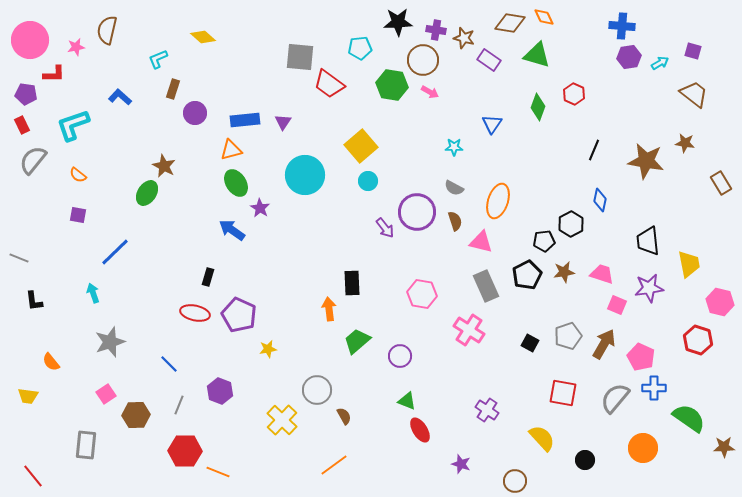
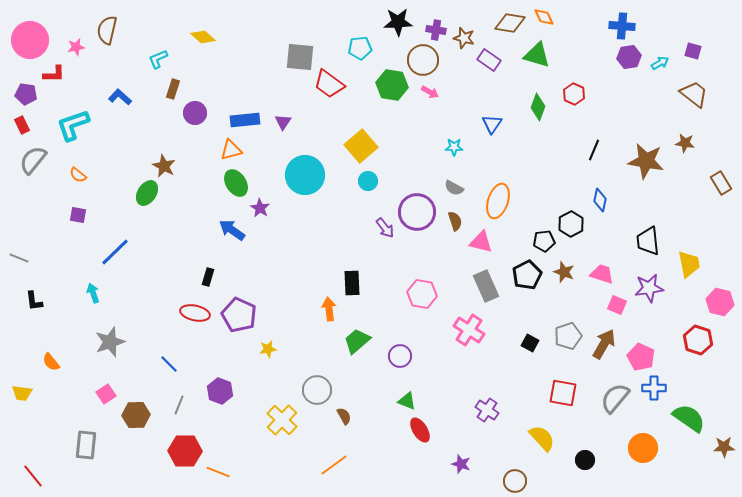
brown star at (564, 272): rotated 30 degrees clockwise
yellow trapezoid at (28, 396): moved 6 px left, 3 px up
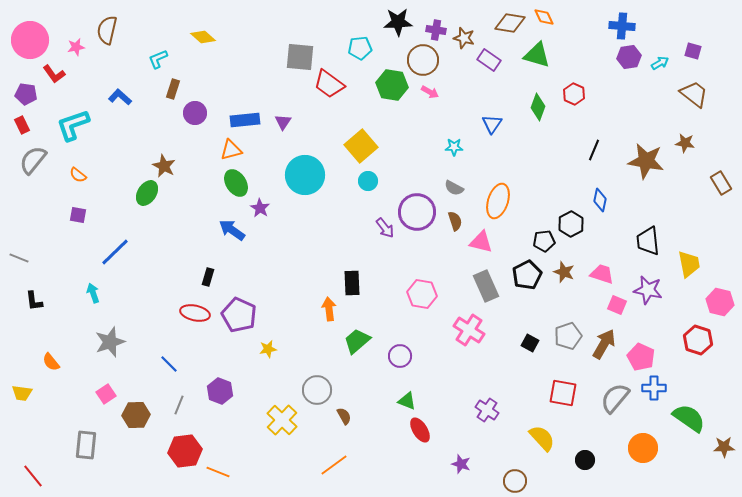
red L-shape at (54, 74): rotated 55 degrees clockwise
purple star at (649, 288): moved 1 px left, 2 px down; rotated 20 degrees clockwise
red hexagon at (185, 451): rotated 8 degrees counterclockwise
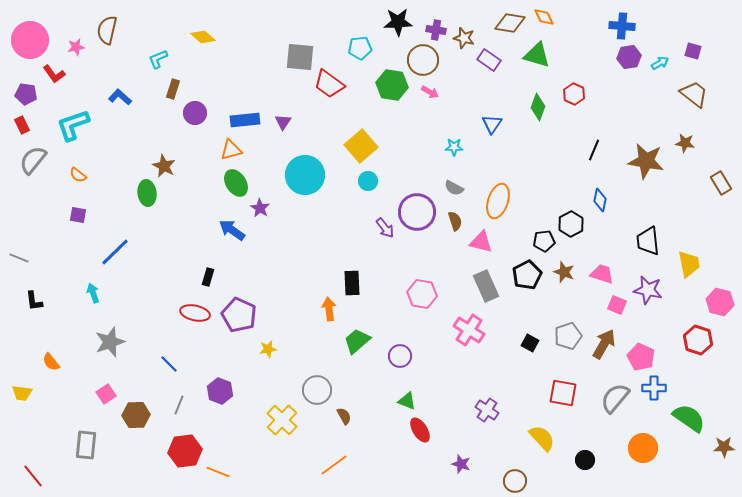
green ellipse at (147, 193): rotated 40 degrees counterclockwise
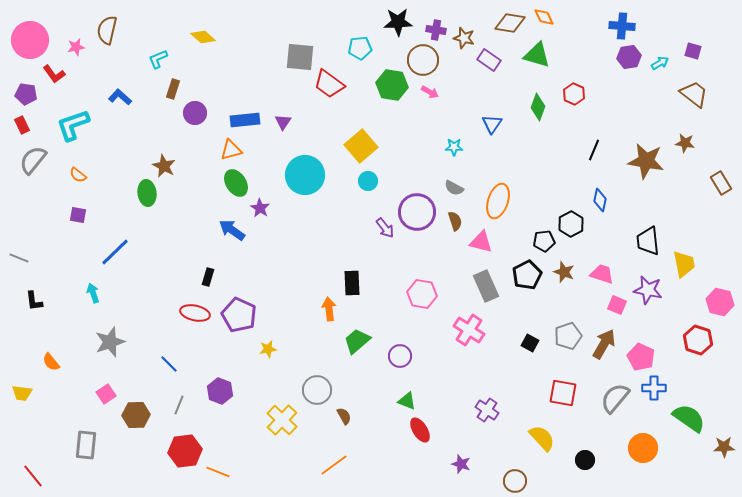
yellow trapezoid at (689, 264): moved 5 px left
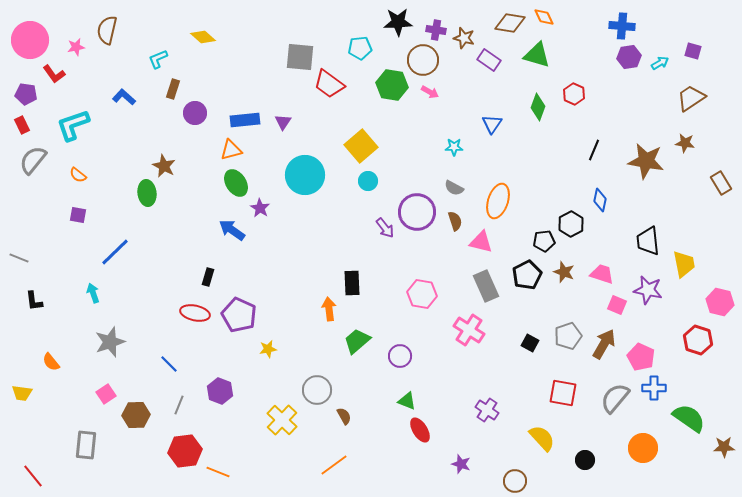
brown trapezoid at (694, 94): moved 3 px left, 4 px down; rotated 72 degrees counterclockwise
blue L-shape at (120, 97): moved 4 px right
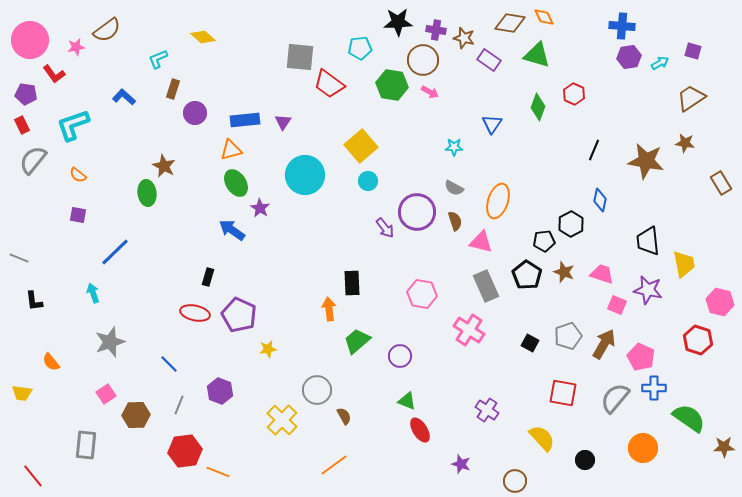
brown semicircle at (107, 30): rotated 140 degrees counterclockwise
black pentagon at (527, 275): rotated 12 degrees counterclockwise
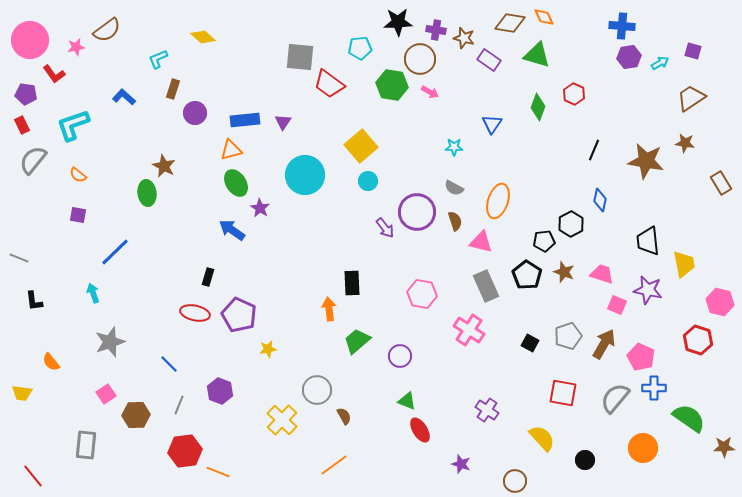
brown circle at (423, 60): moved 3 px left, 1 px up
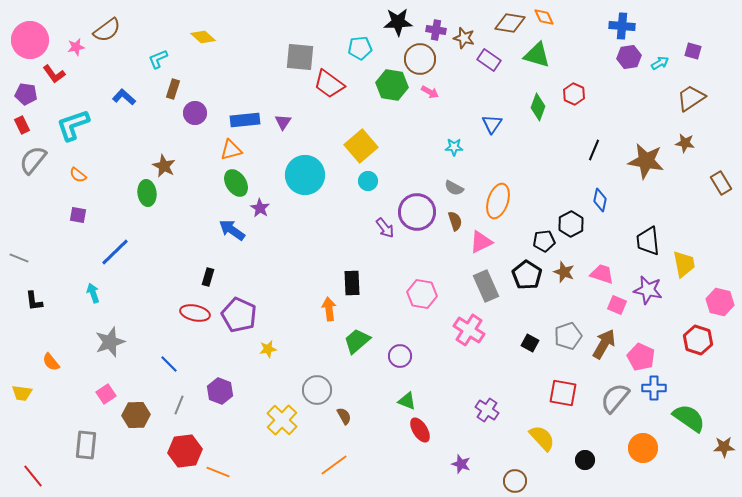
pink triangle at (481, 242): rotated 40 degrees counterclockwise
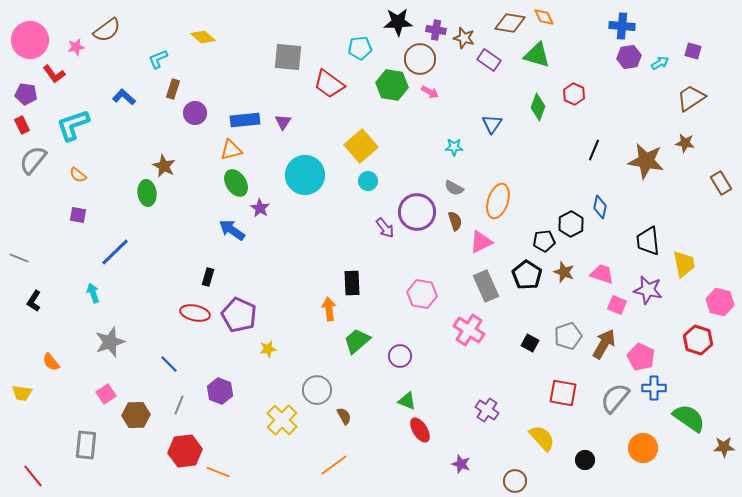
gray square at (300, 57): moved 12 px left
blue diamond at (600, 200): moved 7 px down
black L-shape at (34, 301): rotated 40 degrees clockwise
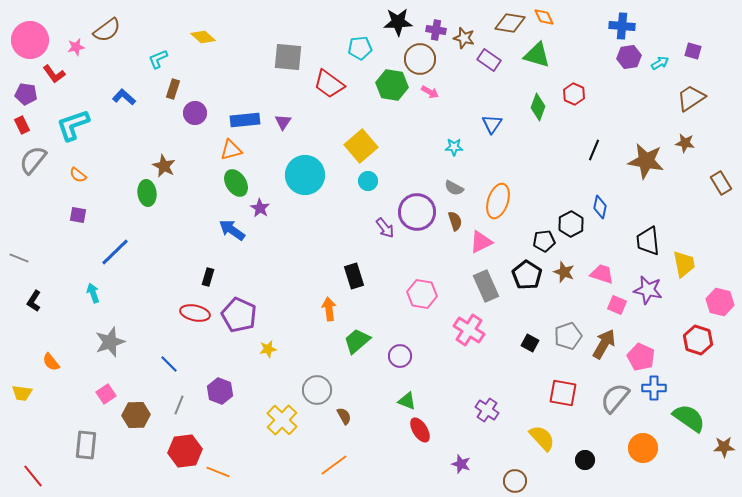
black rectangle at (352, 283): moved 2 px right, 7 px up; rotated 15 degrees counterclockwise
